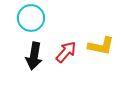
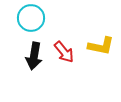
red arrow: moved 2 px left; rotated 100 degrees clockwise
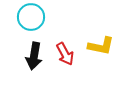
cyan circle: moved 1 px up
red arrow: moved 1 px right, 2 px down; rotated 10 degrees clockwise
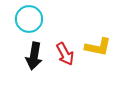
cyan circle: moved 2 px left, 2 px down
yellow L-shape: moved 3 px left, 1 px down
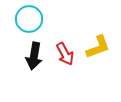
yellow L-shape: rotated 32 degrees counterclockwise
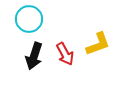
yellow L-shape: moved 3 px up
black arrow: rotated 8 degrees clockwise
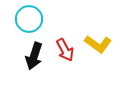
yellow L-shape: rotated 56 degrees clockwise
red arrow: moved 4 px up
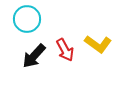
cyan circle: moved 2 px left
black arrow: rotated 24 degrees clockwise
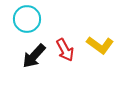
yellow L-shape: moved 2 px right, 1 px down
